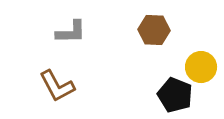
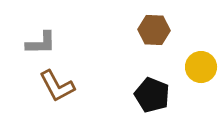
gray L-shape: moved 30 px left, 11 px down
black pentagon: moved 23 px left
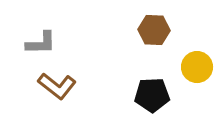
yellow circle: moved 4 px left
brown L-shape: rotated 24 degrees counterclockwise
black pentagon: rotated 24 degrees counterclockwise
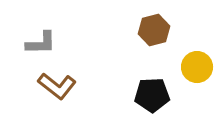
brown hexagon: rotated 16 degrees counterclockwise
